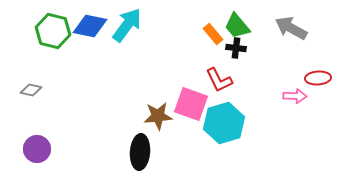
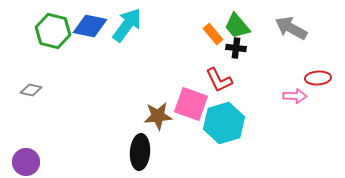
purple circle: moved 11 px left, 13 px down
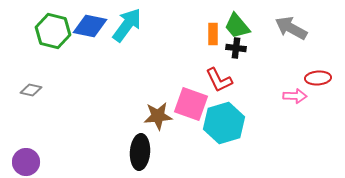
orange rectangle: rotated 40 degrees clockwise
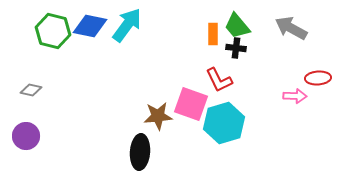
purple circle: moved 26 px up
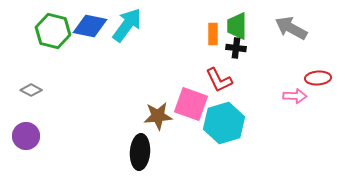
green trapezoid: rotated 40 degrees clockwise
gray diamond: rotated 15 degrees clockwise
